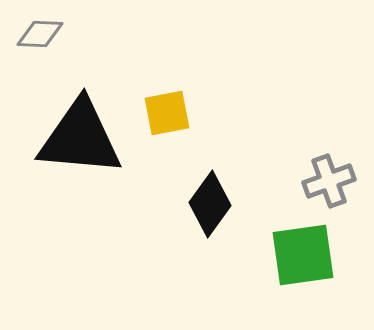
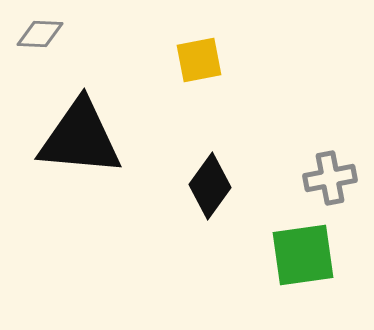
yellow square: moved 32 px right, 53 px up
gray cross: moved 1 px right, 3 px up; rotated 9 degrees clockwise
black diamond: moved 18 px up
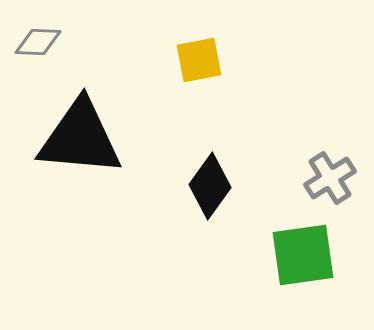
gray diamond: moved 2 px left, 8 px down
gray cross: rotated 21 degrees counterclockwise
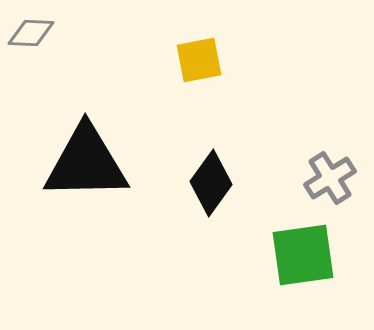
gray diamond: moved 7 px left, 9 px up
black triangle: moved 6 px right, 25 px down; rotated 6 degrees counterclockwise
black diamond: moved 1 px right, 3 px up
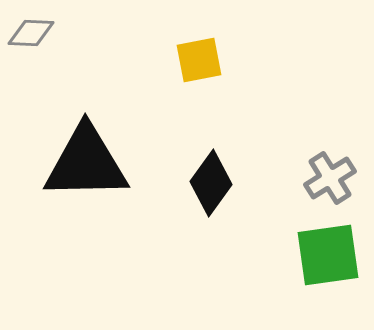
green square: moved 25 px right
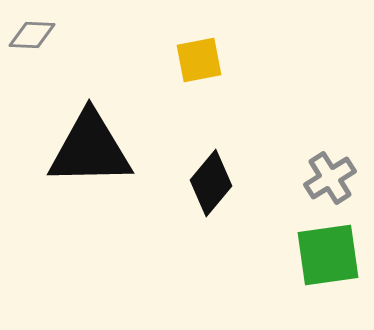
gray diamond: moved 1 px right, 2 px down
black triangle: moved 4 px right, 14 px up
black diamond: rotated 4 degrees clockwise
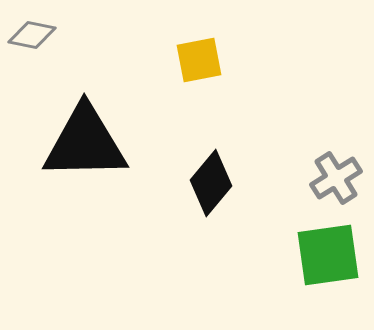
gray diamond: rotated 9 degrees clockwise
black triangle: moved 5 px left, 6 px up
gray cross: moved 6 px right
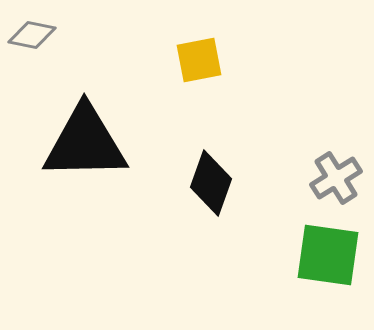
black diamond: rotated 20 degrees counterclockwise
green square: rotated 16 degrees clockwise
